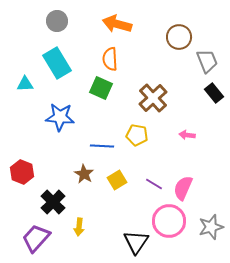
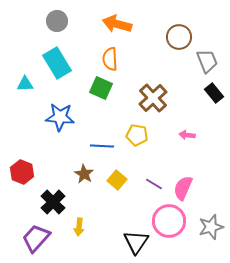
yellow square: rotated 18 degrees counterclockwise
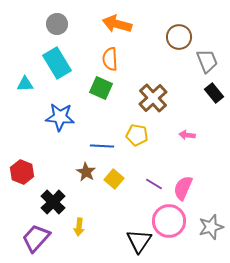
gray circle: moved 3 px down
brown star: moved 2 px right, 2 px up
yellow square: moved 3 px left, 1 px up
black triangle: moved 3 px right, 1 px up
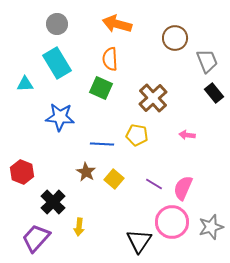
brown circle: moved 4 px left, 1 px down
blue line: moved 2 px up
pink circle: moved 3 px right, 1 px down
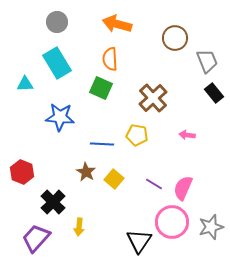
gray circle: moved 2 px up
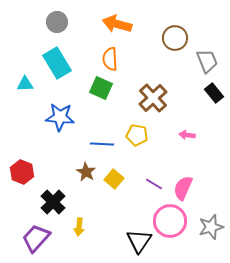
pink circle: moved 2 px left, 1 px up
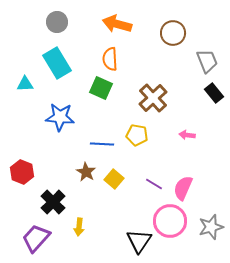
brown circle: moved 2 px left, 5 px up
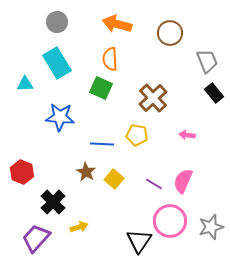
brown circle: moved 3 px left
pink semicircle: moved 7 px up
yellow arrow: rotated 114 degrees counterclockwise
